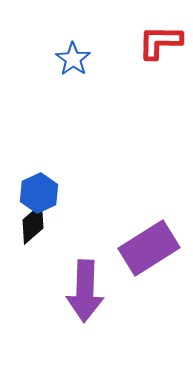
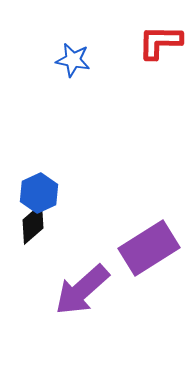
blue star: moved 1 px down; rotated 24 degrees counterclockwise
purple arrow: moved 3 px left, 1 px up; rotated 46 degrees clockwise
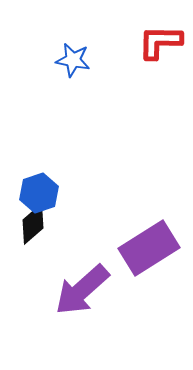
blue hexagon: rotated 6 degrees clockwise
